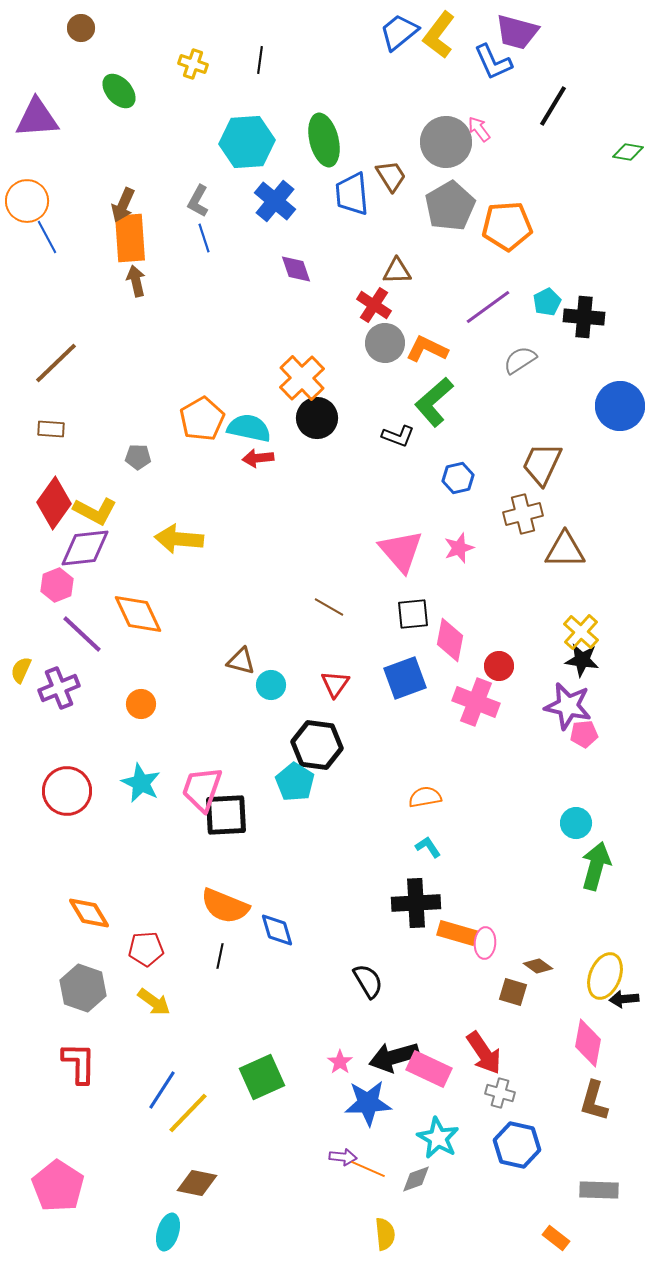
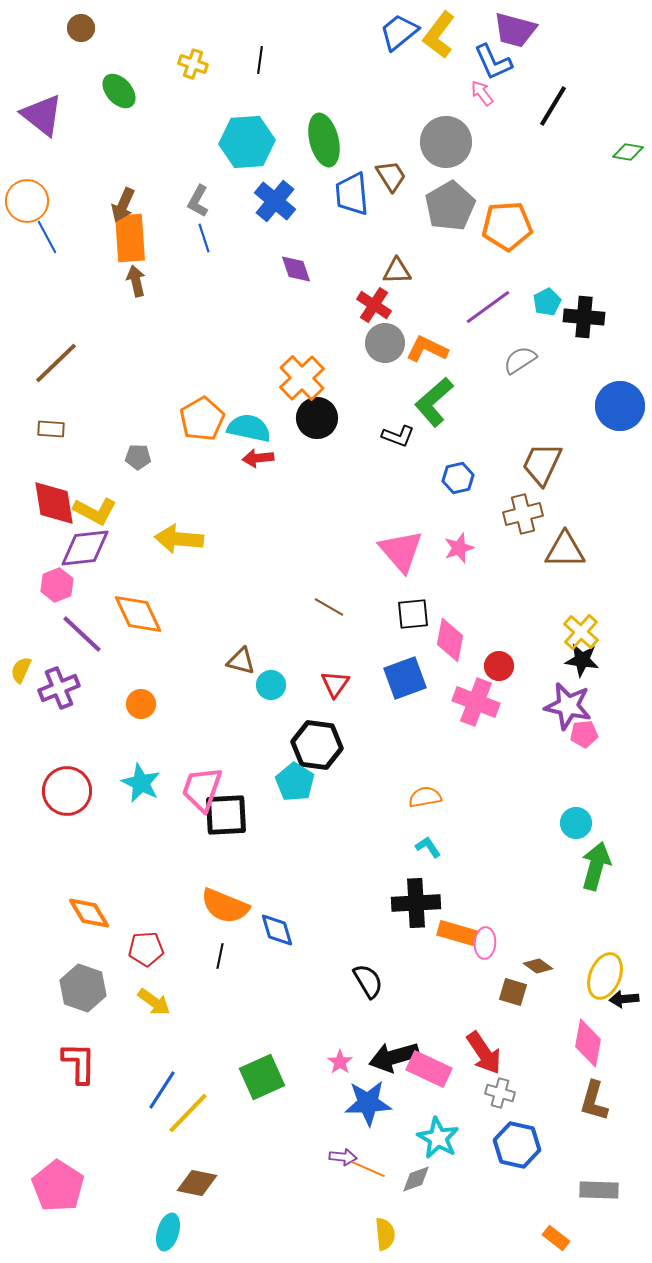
purple trapezoid at (517, 32): moved 2 px left, 2 px up
purple triangle at (37, 118): moved 5 px right, 3 px up; rotated 42 degrees clockwise
pink arrow at (479, 129): moved 3 px right, 36 px up
red diamond at (54, 503): rotated 45 degrees counterclockwise
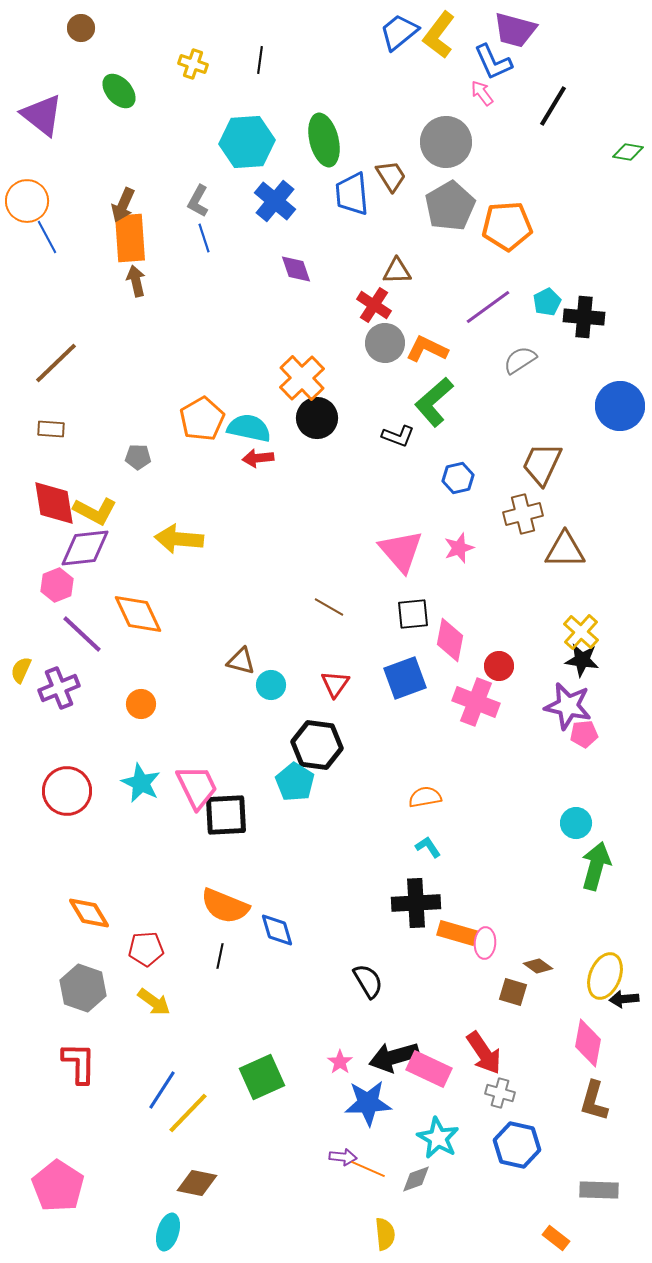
pink trapezoid at (202, 789): moved 5 px left, 2 px up; rotated 135 degrees clockwise
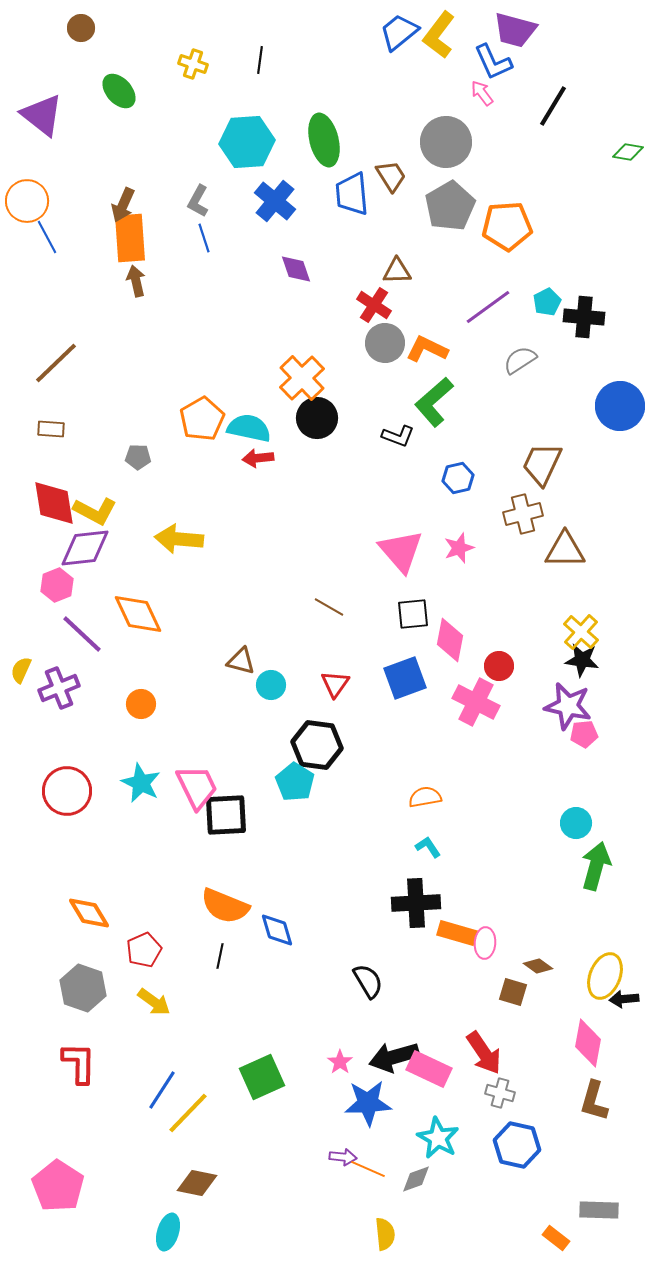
pink cross at (476, 702): rotated 6 degrees clockwise
red pentagon at (146, 949): moved 2 px left, 1 px down; rotated 20 degrees counterclockwise
gray rectangle at (599, 1190): moved 20 px down
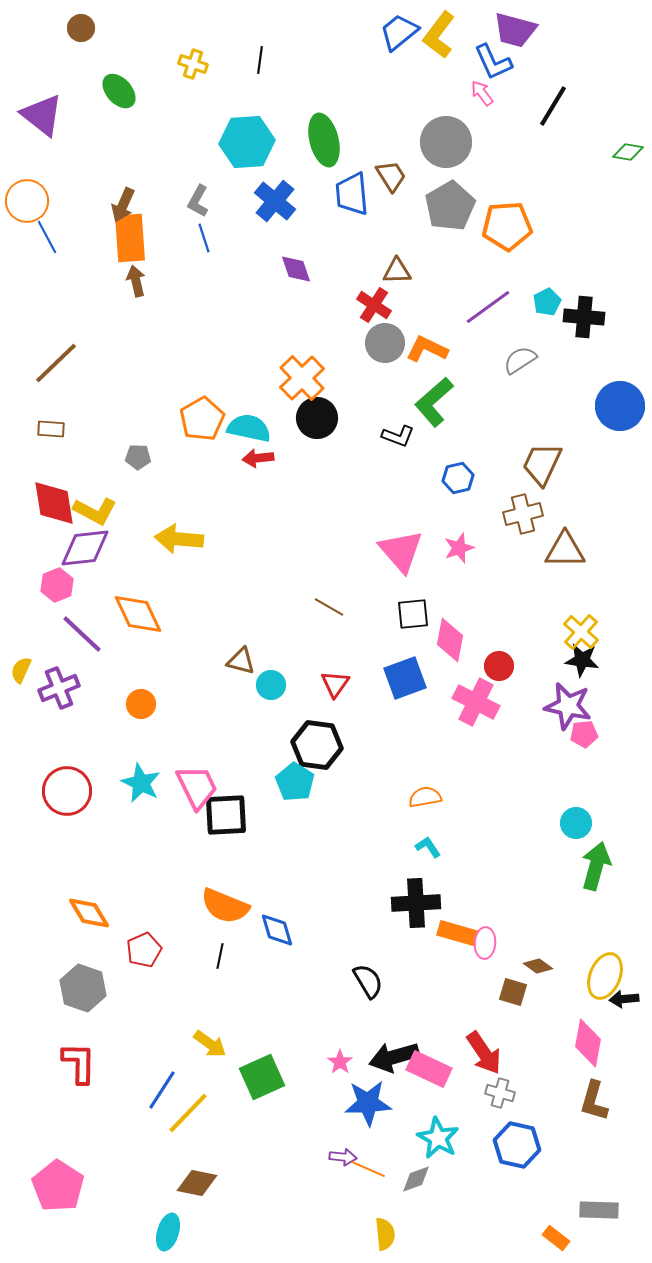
yellow arrow at (154, 1002): moved 56 px right, 42 px down
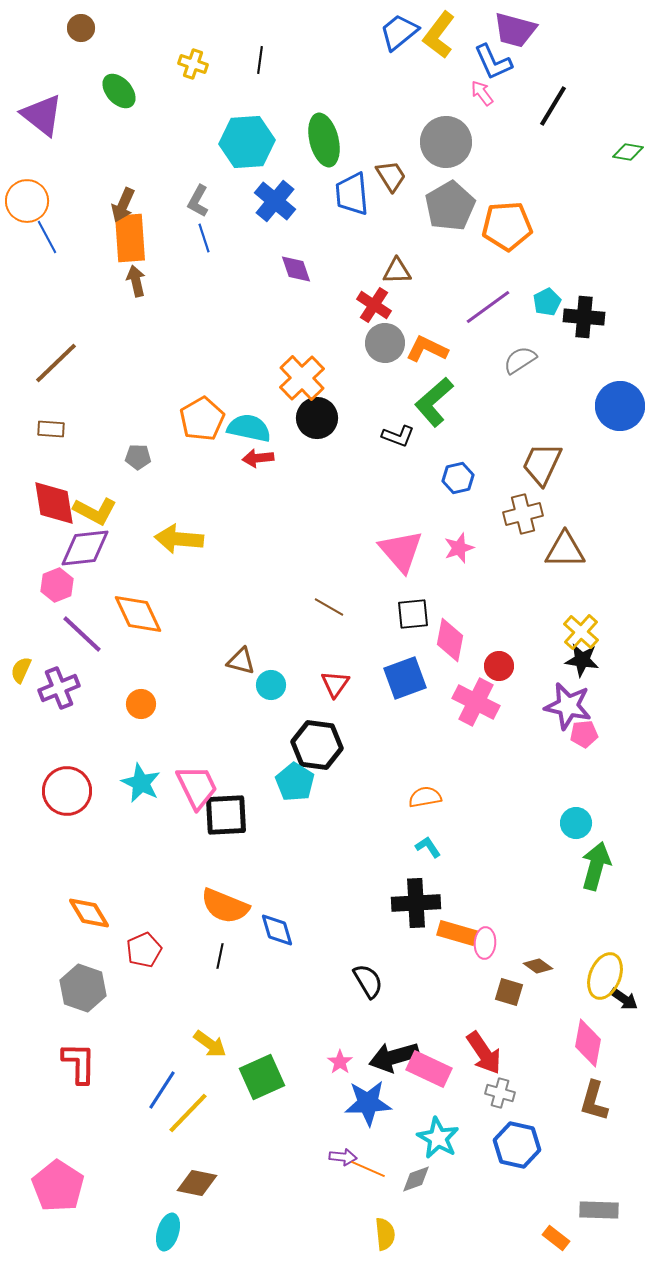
brown square at (513, 992): moved 4 px left
black arrow at (624, 999): rotated 140 degrees counterclockwise
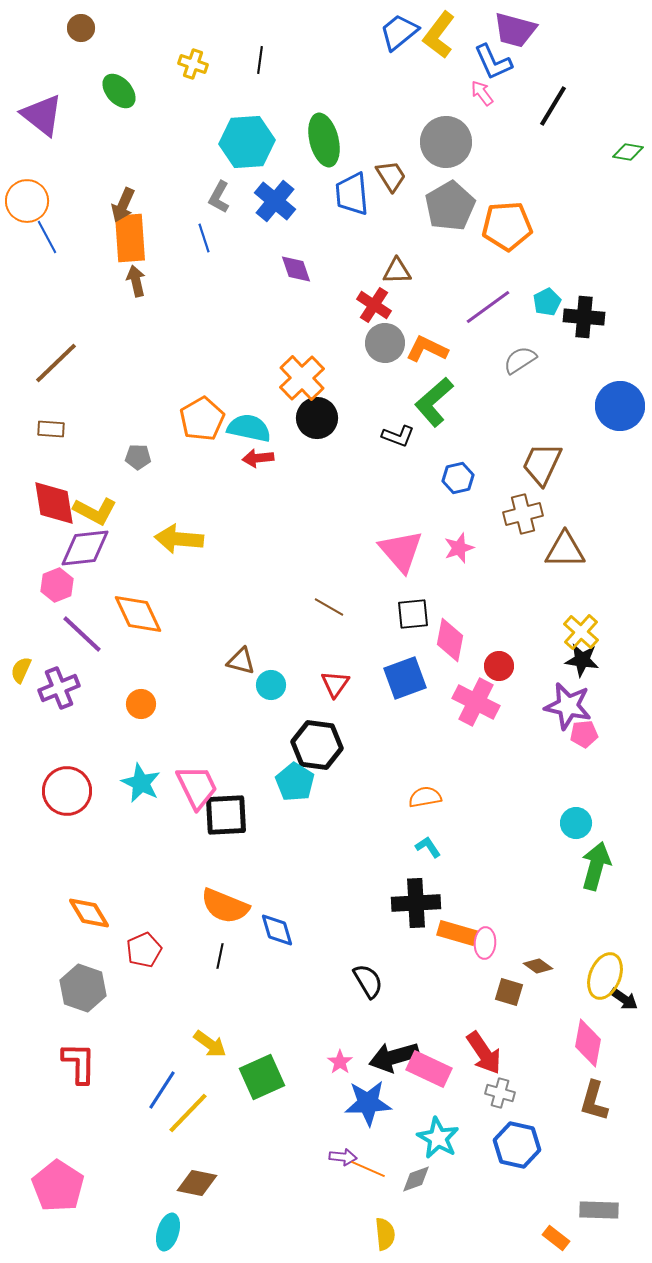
gray L-shape at (198, 201): moved 21 px right, 4 px up
